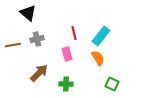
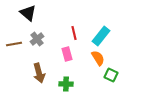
gray cross: rotated 24 degrees counterclockwise
brown line: moved 1 px right, 1 px up
brown arrow: rotated 120 degrees clockwise
green square: moved 1 px left, 9 px up
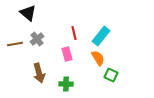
brown line: moved 1 px right
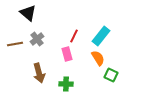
red line: moved 3 px down; rotated 40 degrees clockwise
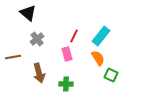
brown line: moved 2 px left, 13 px down
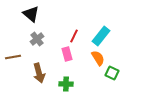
black triangle: moved 3 px right, 1 px down
green square: moved 1 px right, 2 px up
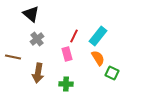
cyan rectangle: moved 3 px left
brown line: rotated 21 degrees clockwise
brown arrow: moved 1 px left; rotated 24 degrees clockwise
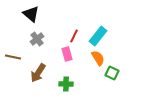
brown arrow: rotated 24 degrees clockwise
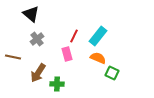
orange semicircle: rotated 35 degrees counterclockwise
green cross: moved 9 px left
